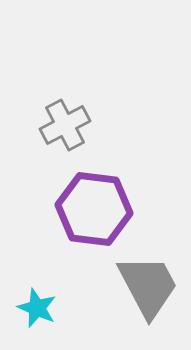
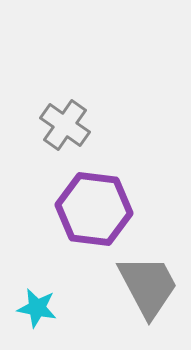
gray cross: rotated 27 degrees counterclockwise
cyan star: rotated 12 degrees counterclockwise
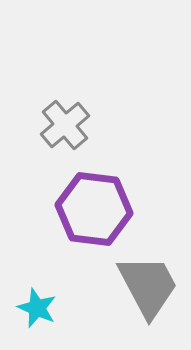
gray cross: rotated 15 degrees clockwise
cyan star: rotated 12 degrees clockwise
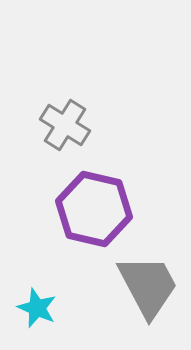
gray cross: rotated 18 degrees counterclockwise
purple hexagon: rotated 6 degrees clockwise
